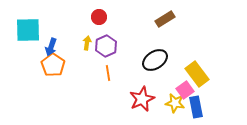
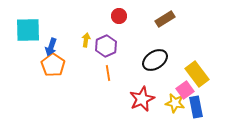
red circle: moved 20 px right, 1 px up
yellow arrow: moved 1 px left, 3 px up
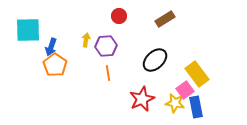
purple hexagon: rotated 20 degrees clockwise
black ellipse: rotated 10 degrees counterclockwise
orange pentagon: moved 2 px right
